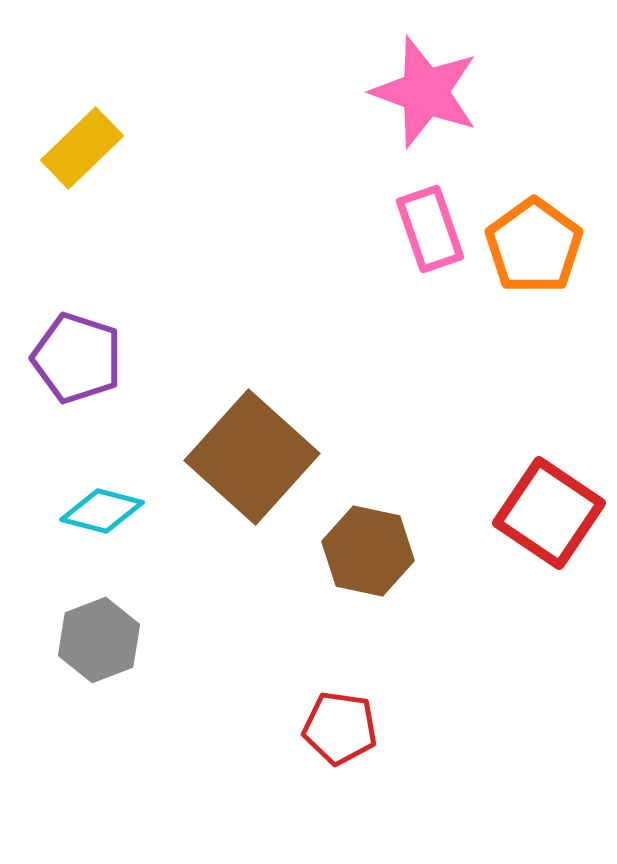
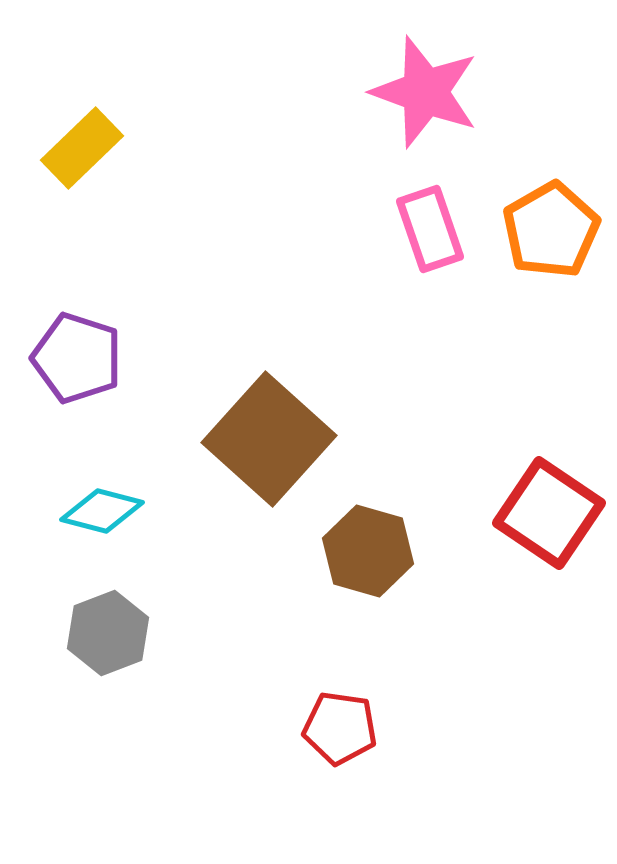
orange pentagon: moved 17 px right, 16 px up; rotated 6 degrees clockwise
brown square: moved 17 px right, 18 px up
brown hexagon: rotated 4 degrees clockwise
gray hexagon: moved 9 px right, 7 px up
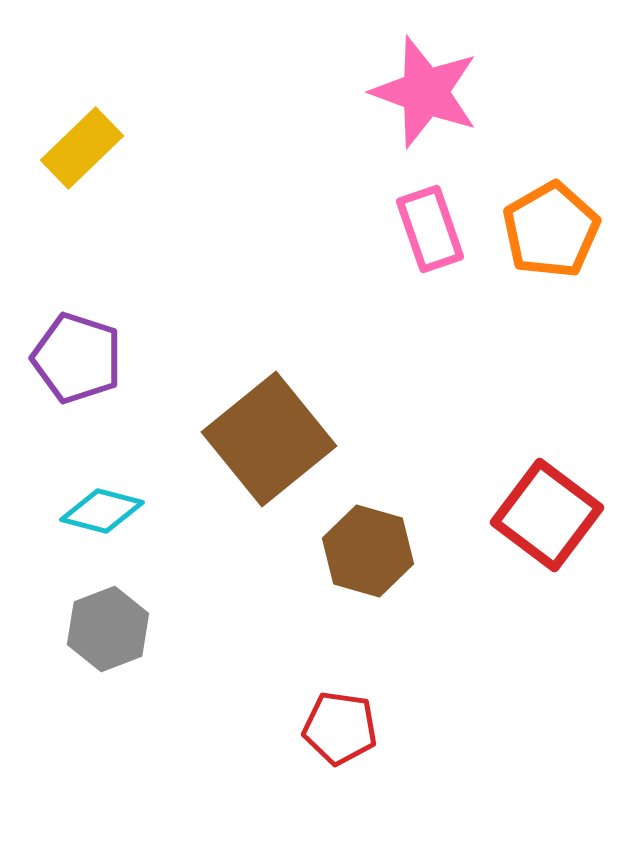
brown square: rotated 9 degrees clockwise
red square: moved 2 px left, 2 px down; rotated 3 degrees clockwise
gray hexagon: moved 4 px up
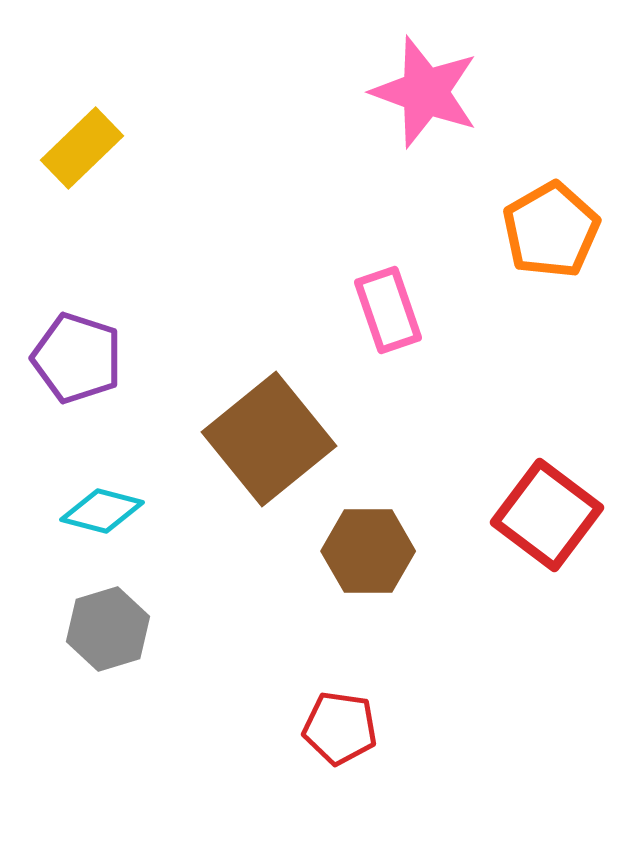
pink rectangle: moved 42 px left, 81 px down
brown hexagon: rotated 16 degrees counterclockwise
gray hexagon: rotated 4 degrees clockwise
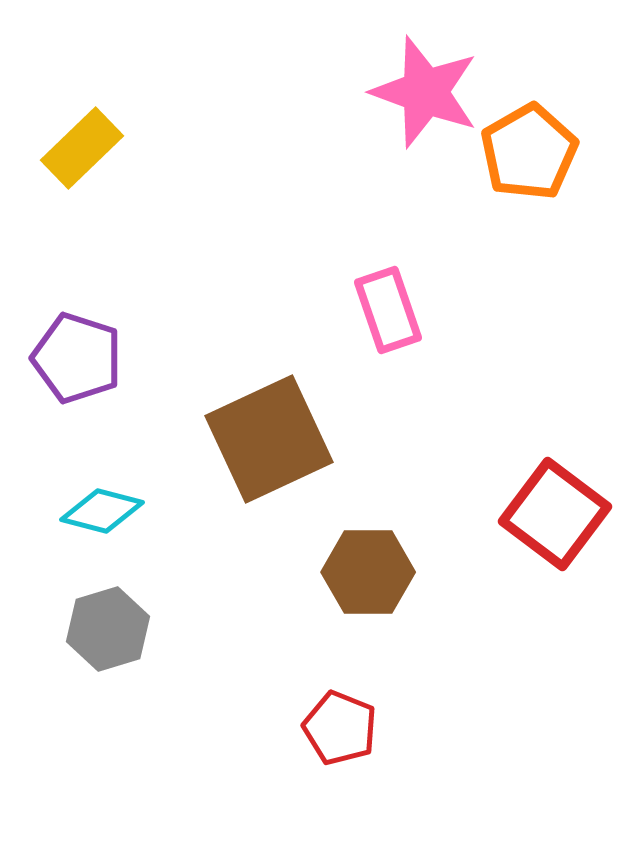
orange pentagon: moved 22 px left, 78 px up
brown square: rotated 14 degrees clockwise
red square: moved 8 px right, 1 px up
brown hexagon: moved 21 px down
red pentagon: rotated 14 degrees clockwise
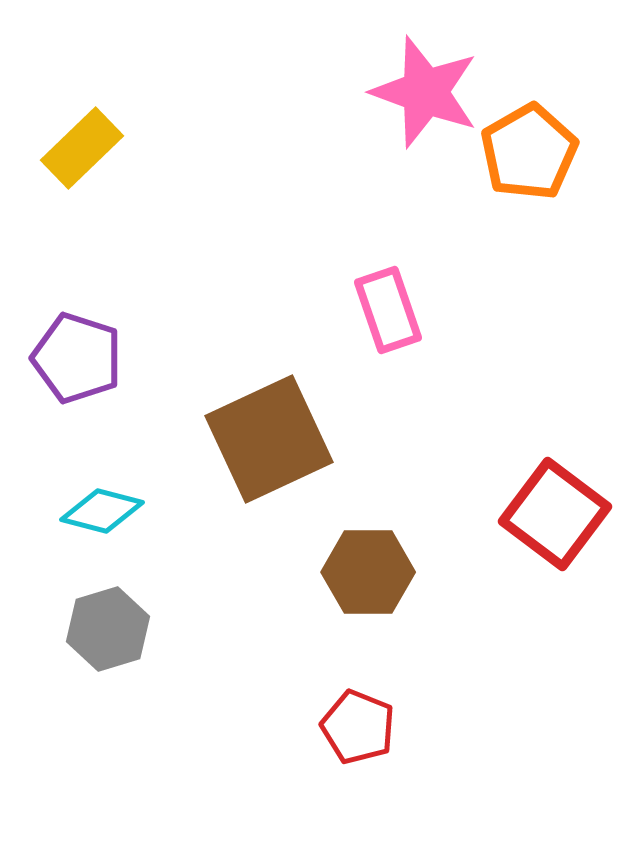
red pentagon: moved 18 px right, 1 px up
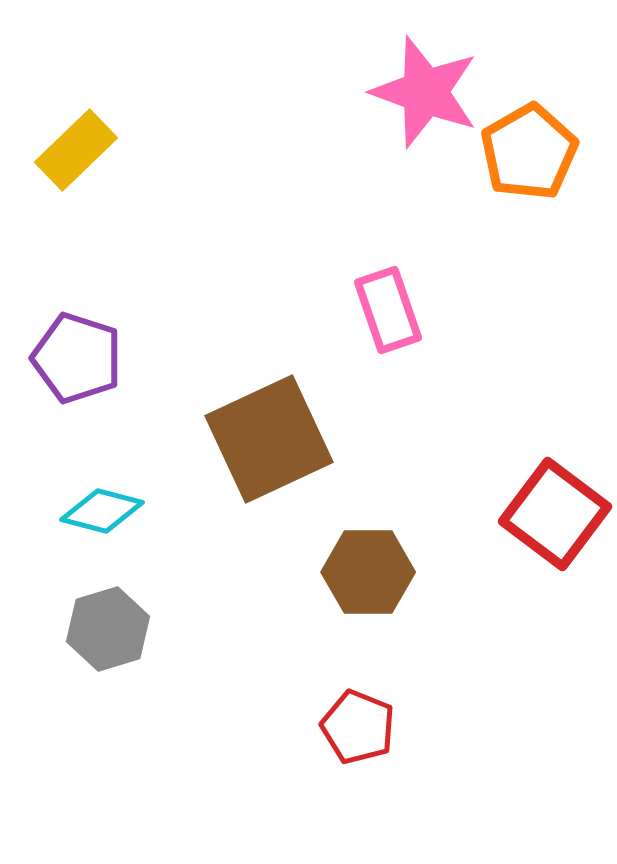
yellow rectangle: moved 6 px left, 2 px down
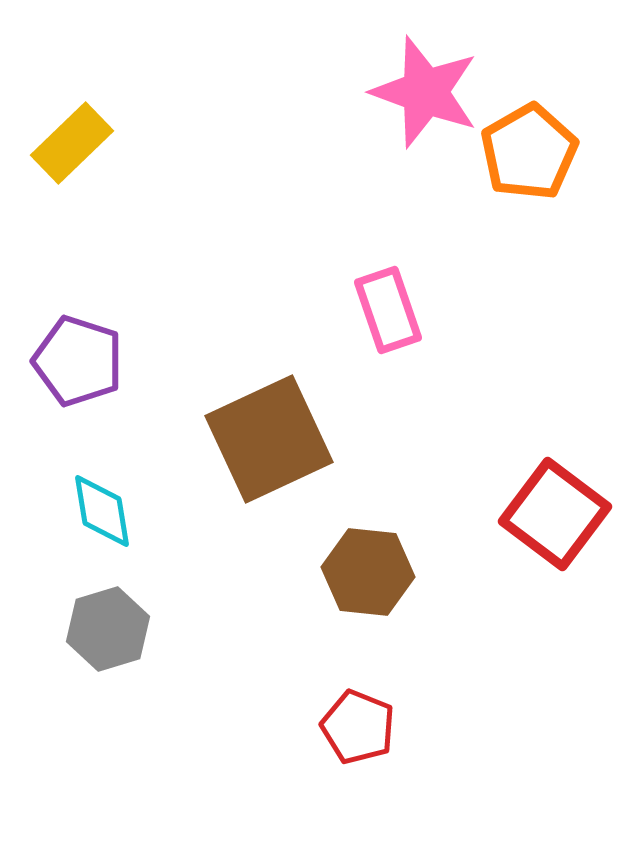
yellow rectangle: moved 4 px left, 7 px up
purple pentagon: moved 1 px right, 3 px down
cyan diamond: rotated 66 degrees clockwise
brown hexagon: rotated 6 degrees clockwise
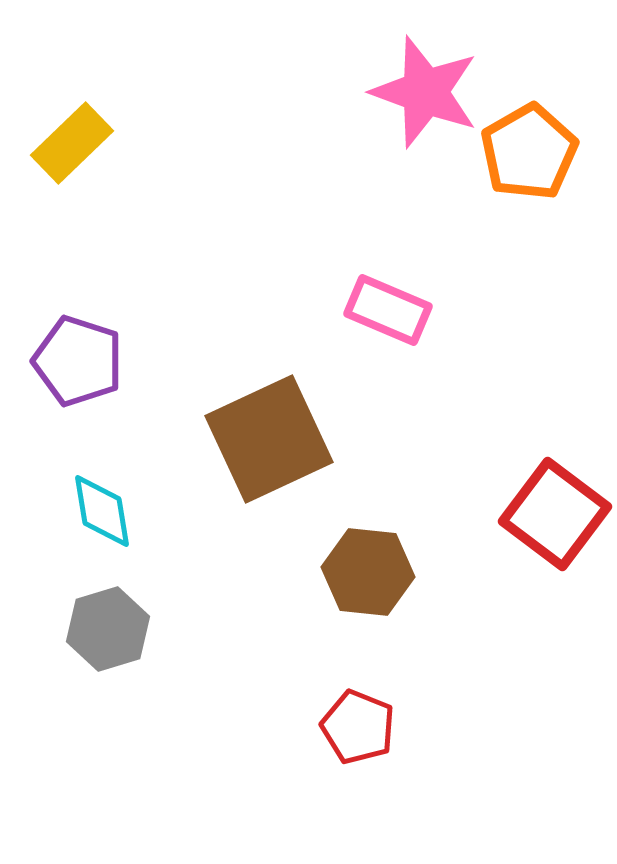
pink rectangle: rotated 48 degrees counterclockwise
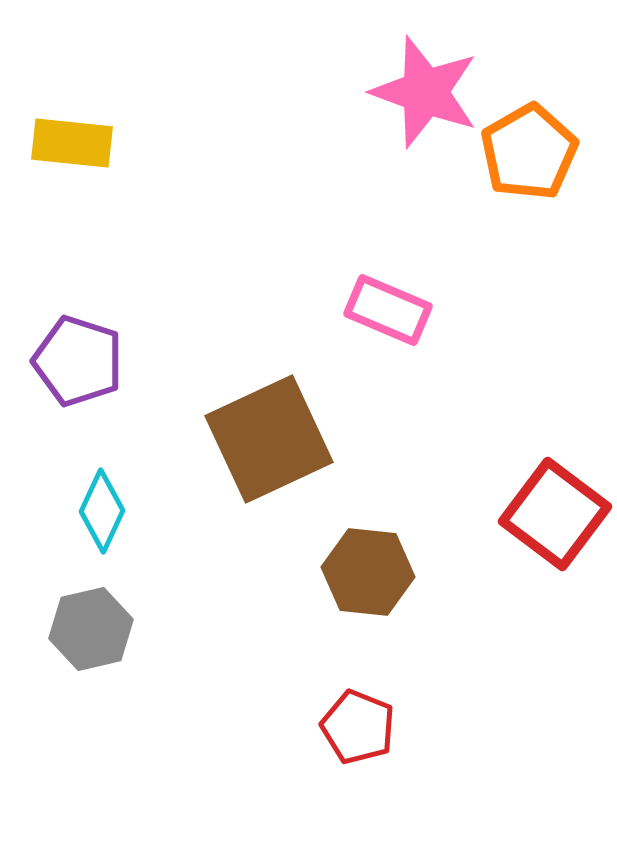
yellow rectangle: rotated 50 degrees clockwise
cyan diamond: rotated 34 degrees clockwise
gray hexagon: moved 17 px left; rotated 4 degrees clockwise
